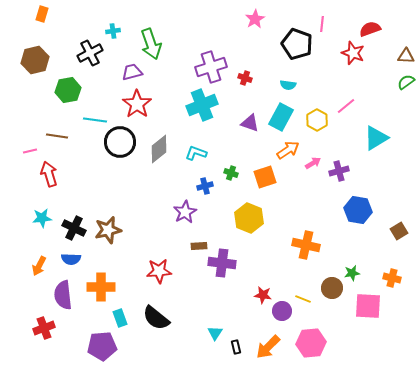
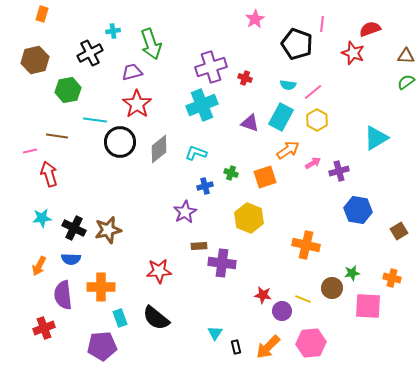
pink line at (346, 106): moved 33 px left, 14 px up
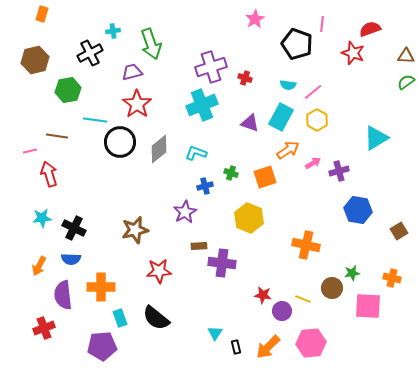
brown star at (108, 230): moved 27 px right
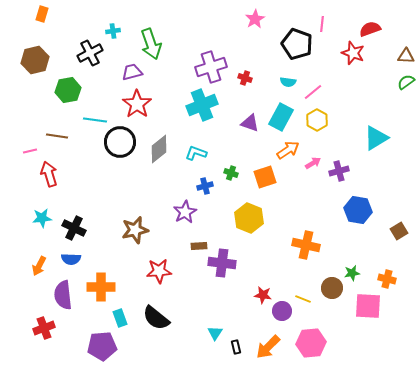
cyan semicircle at (288, 85): moved 3 px up
orange cross at (392, 278): moved 5 px left, 1 px down
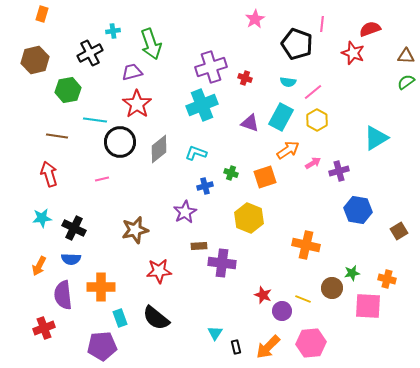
pink line at (30, 151): moved 72 px right, 28 px down
red star at (263, 295): rotated 12 degrees clockwise
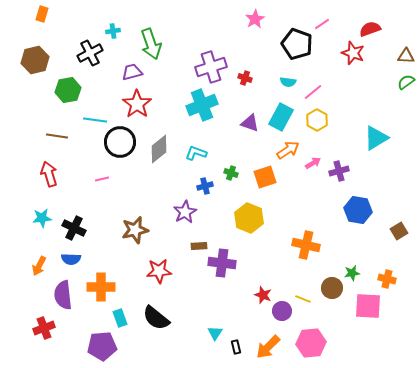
pink line at (322, 24): rotated 49 degrees clockwise
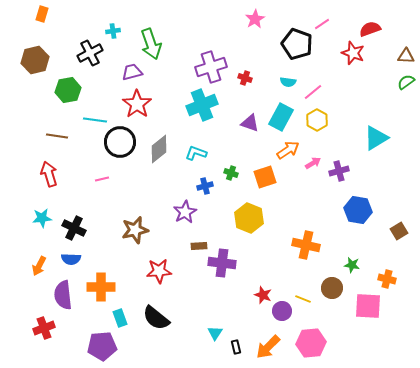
green star at (352, 273): moved 8 px up; rotated 21 degrees clockwise
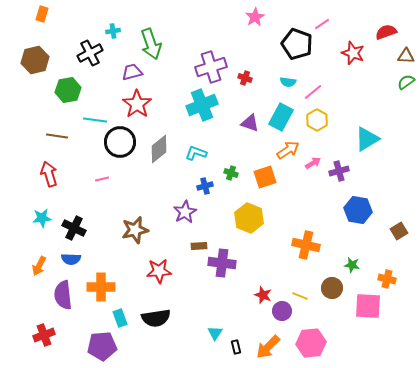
pink star at (255, 19): moved 2 px up
red semicircle at (370, 29): moved 16 px right, 3 px down
cyan triangle at (376, 138): moved 9 px left, 1 px down
yellow line at (303, 299): moved 3 px left, 3 px up
black semicircle at (156, 318): rotated 48 degrees counterclockwise
red cross at (44, 328): moved 7 px down
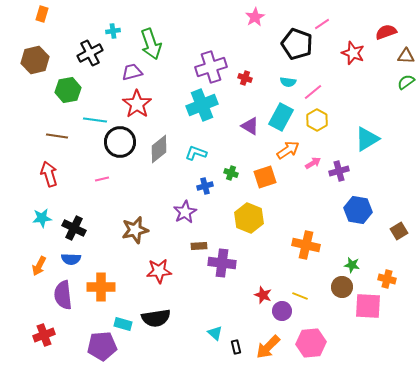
purple triangle at (250, 123): moved 3 px down; rotated 12 degrees clockwise
brown circle at (332, 288): moved 10 px right, 1 px up
cyan rectangle at (120, 318): moved 3 px right, 6 px down; rotated 54 degrees counterclockwise
cyan triangle at (215, 333): rotated 21 degrees counterclockwise
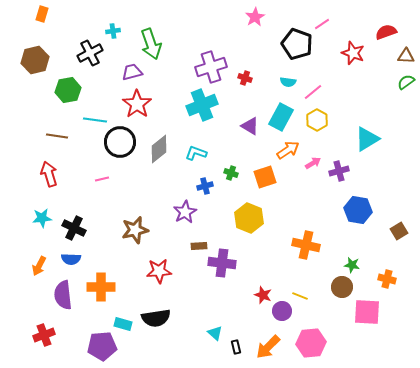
pink square at (368, 306): moved 1 px left, 6 px down
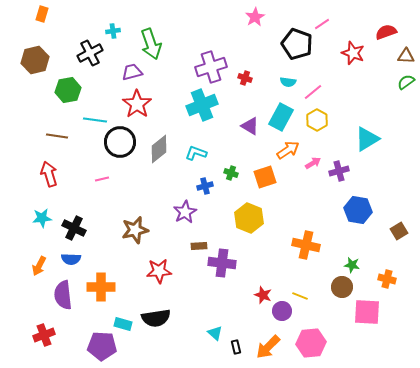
purple pentagon at (102, 346): rotated 8 degrees clockwise
